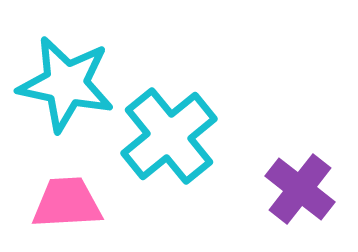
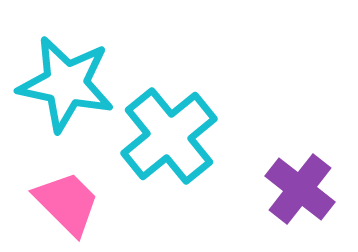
pink trapezoid: rotated 48 degrees clockwise
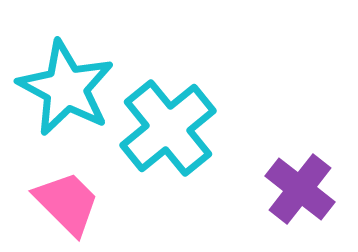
cyan star: moved 4 px down; rotated 16 degrees clockwise
cyan cross: moved 1 px left, 8 px up
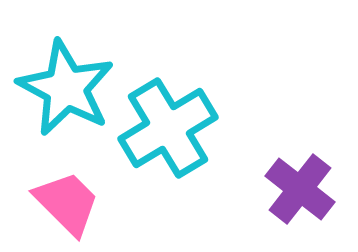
cyan cross: rotated 8 degrees clockwise
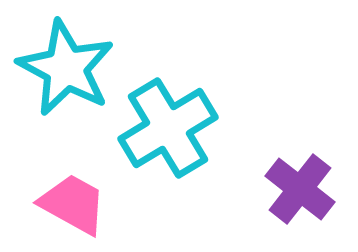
cyan star: moved 20 px up
pink trapezoid: moved 6 px right, 1 px down; rotated 16 degrees counterclockwise
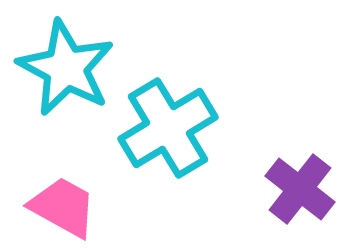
pink trapezoid: moved 10 px left, 3 px down
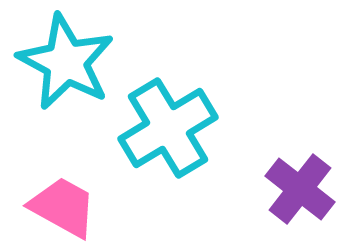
cyan star: moved 6 px up
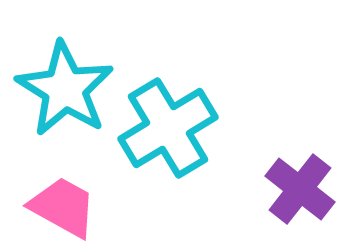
cyan star: moved 1 px left, 27 px down; rotated 4 degrees clockwise
